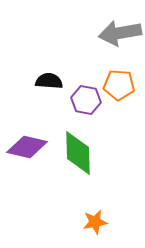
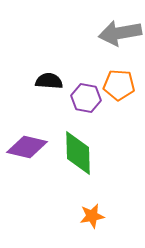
purple hexagon: moved 2 px up
orange star: moved 3 px left, 6 px up
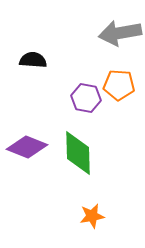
black semicircle: moved 16 px left, 21 px up
purple diamond: rotated 9 degrees clockwise
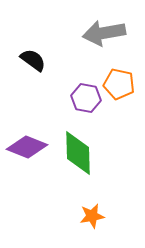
gray arrow: moved 16 px left
black semicircle: rotated 32 degrees clockwise
orange pentagon: moved 1 px up; rotated 8 degrees clockwise
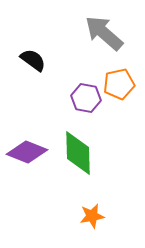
gray arrow: rotated 51 degrees clockwise
orange pentagon: rotated 24 degrees counterclockwise
purple diamond: moved 5 px down
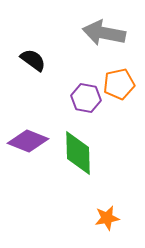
gray arrow: rotated 30 degrees counterclockwise
purple diamond: moved 1 px right, 11 px up
orange star: moved 15 px right, 2 px down
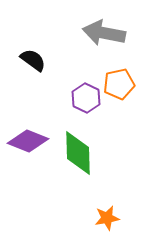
purple hexagon: rotated 16 degrees clockwise
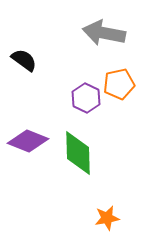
black semicircle: moved 9 px left
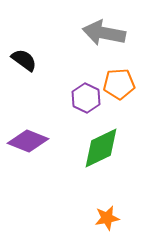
orange pentagon: rotated 8 degrees clockwise
green diamond: moved 23 px right, 5 px up; rotated 66 degrees clockwise
